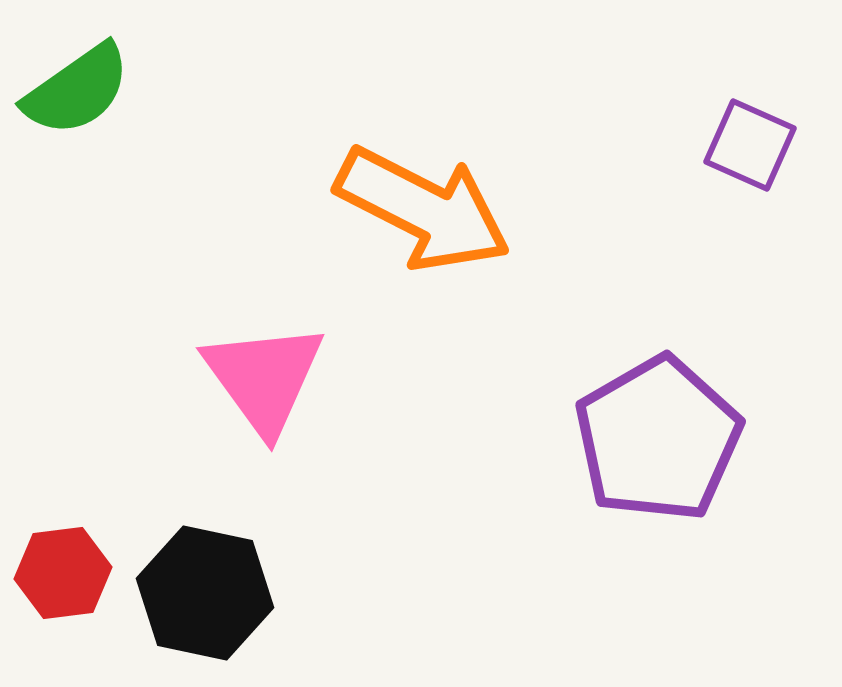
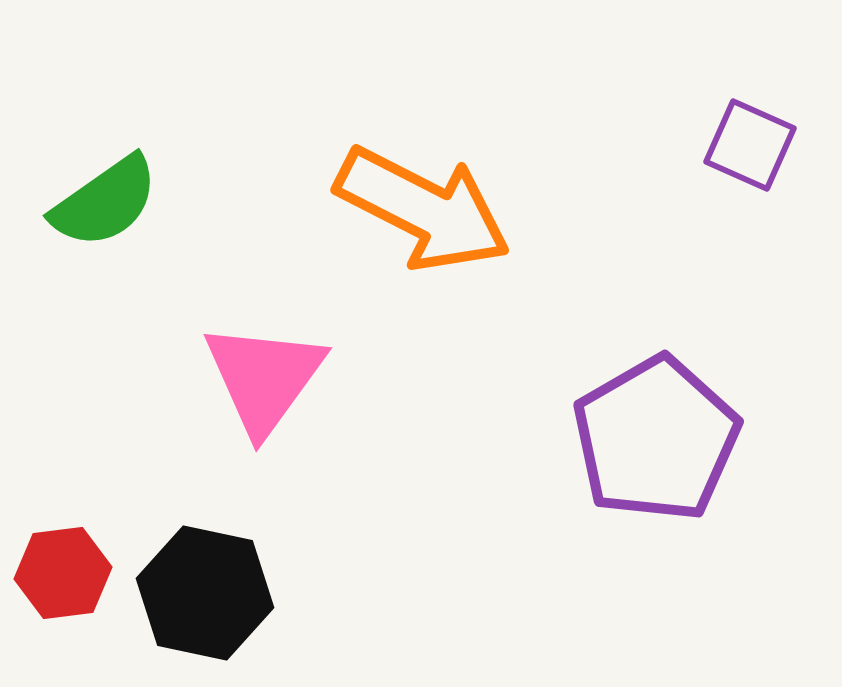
green semicircle: moved 28 px right, 112 px down
pink triangle: rotated 12 degrees clockwise
purple pentagon: moved 2 px left
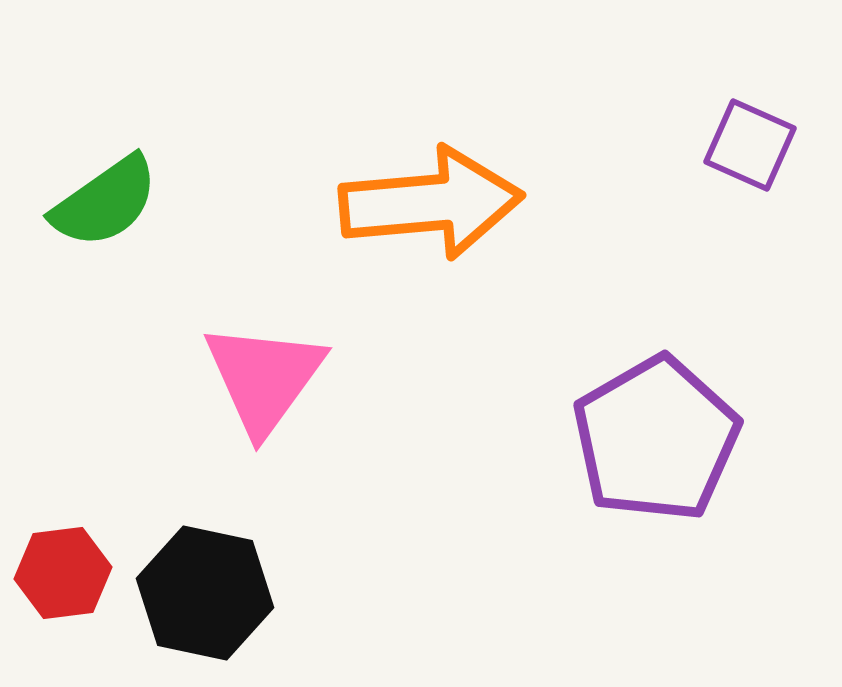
orange arrow: moved 8 px right, 6 px up; rotated 32 degrees counterclockwise
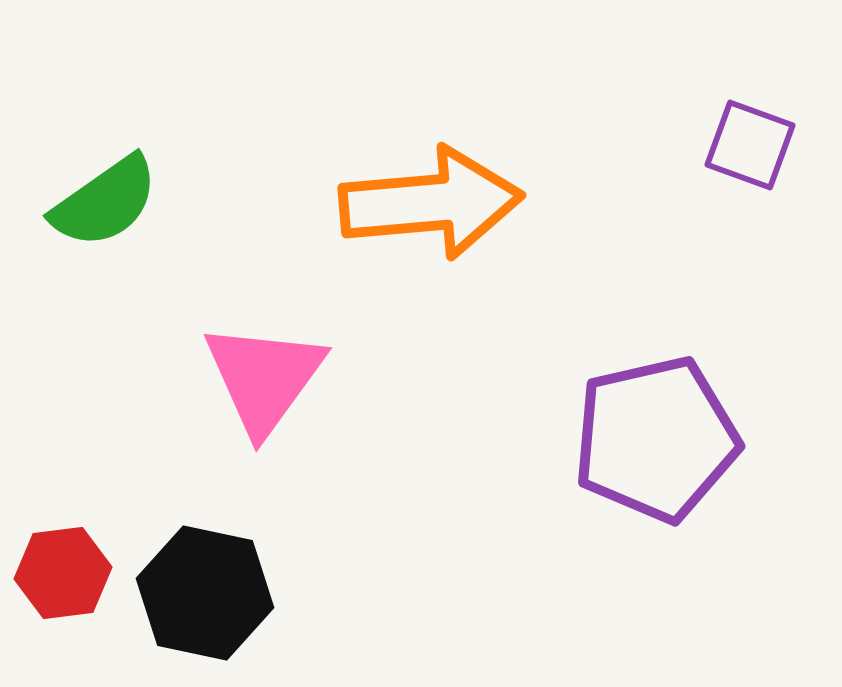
purple square: rotated 4 degrees counterclockwise
purple pentagon: rotated 17 degrees clockwise
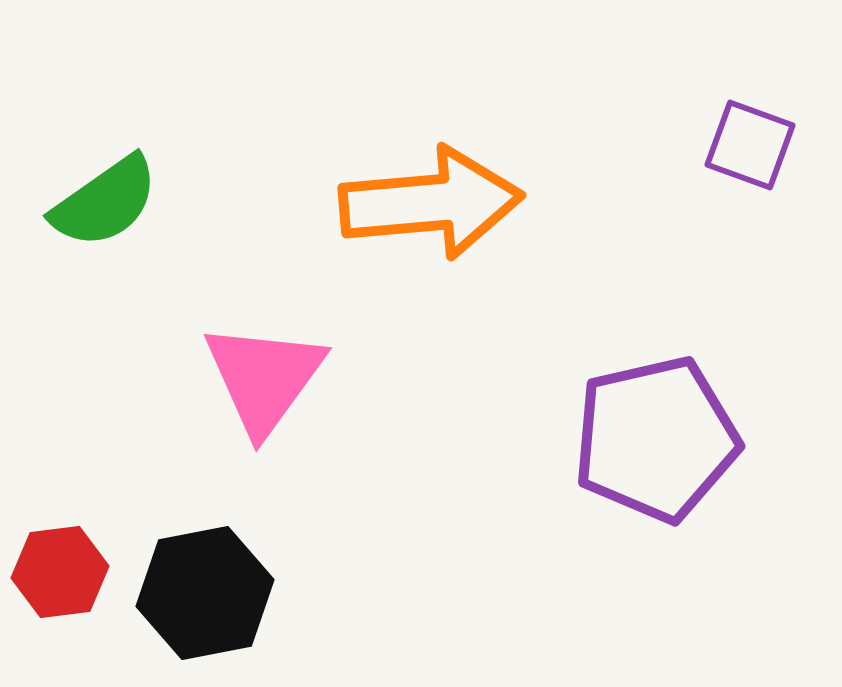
red hexagon: moved 3 px left, 1 px up
black hexagon: rotated 23 degrees counterclockwise
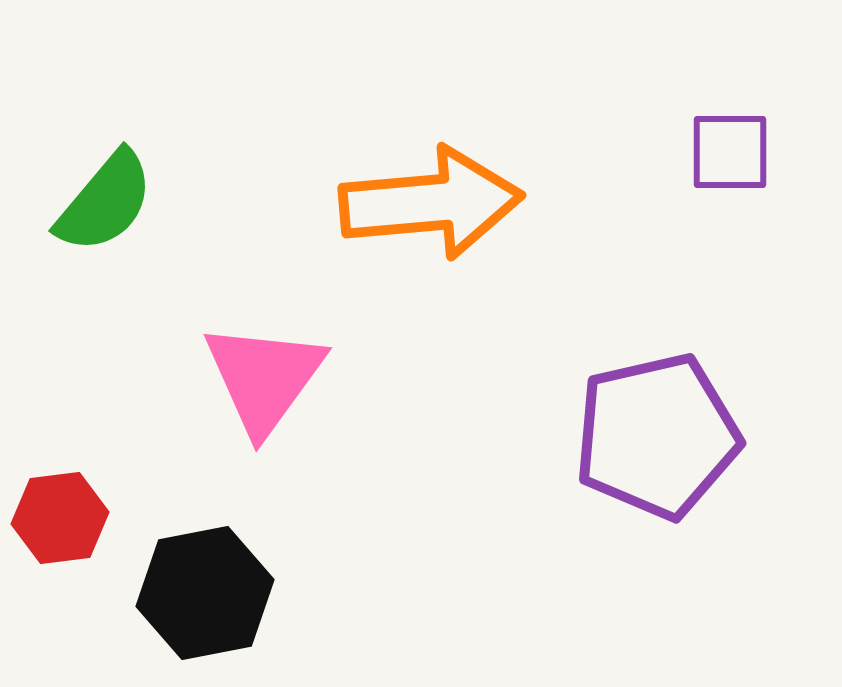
purple square: moved 20 px left, 7 px down; rotated 20 degrees counterclockwise
green semicircle: rotated 15 degrees counterclockwise
purple pentagon: moved 1 px right, 3 px up
red hexagon: moved 54 px up
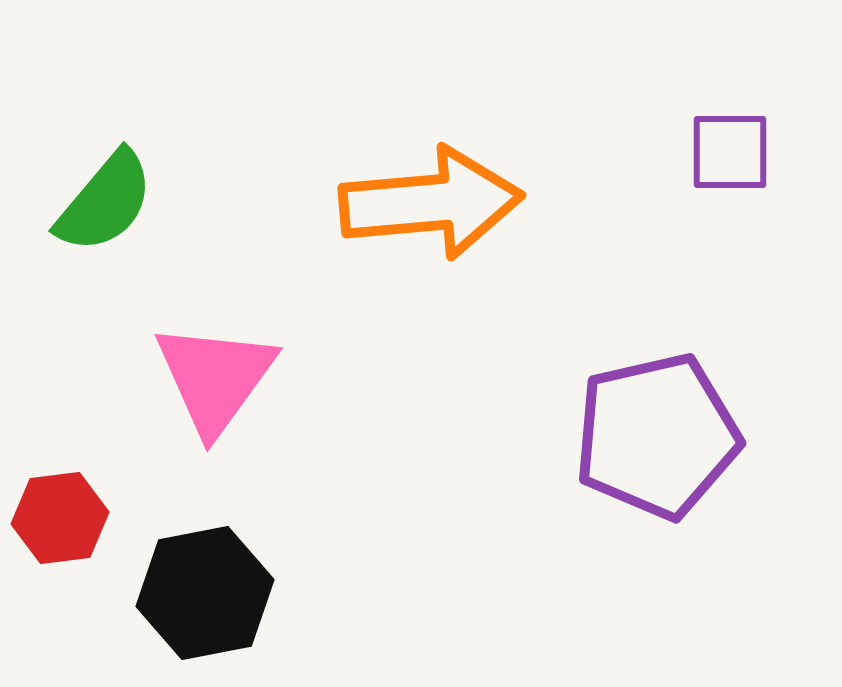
pink triangle: moved 49 px left
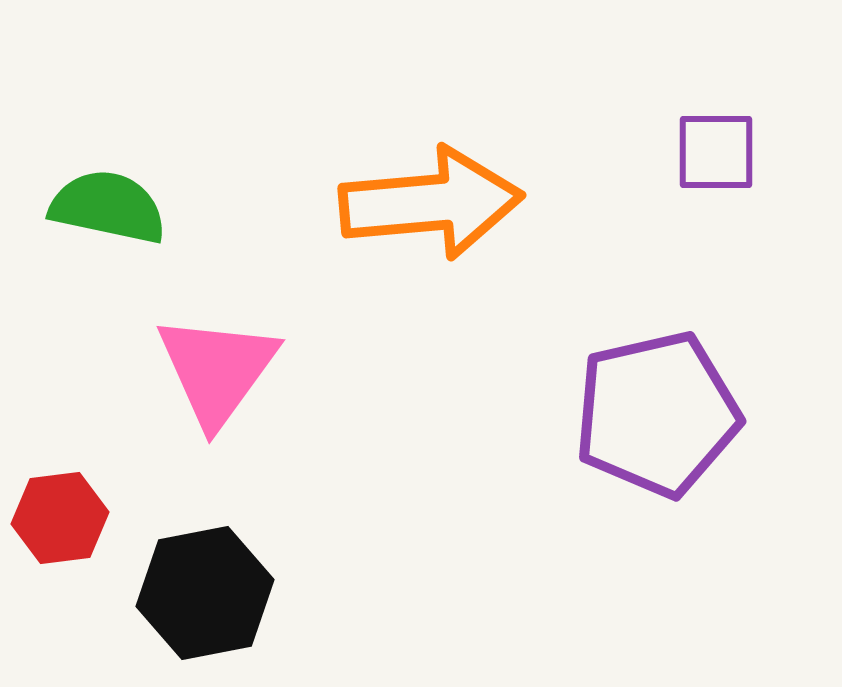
purple square: moved 14 px left
green semicircle: moved 3 px right, 5 px down; rotated 118 degrees counterclockwise
pink triangle: moved 2 px right, 8 px up
purple pentagon: moved 22 px up
